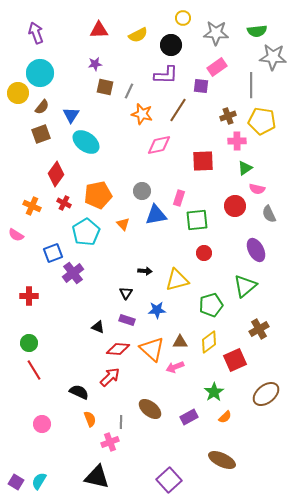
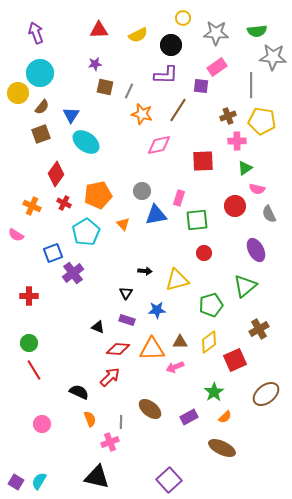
orange triangle at (152, 349): rotated 44 degrees counterclockwise
brown ellipse at (222, 460): moved 12 px up
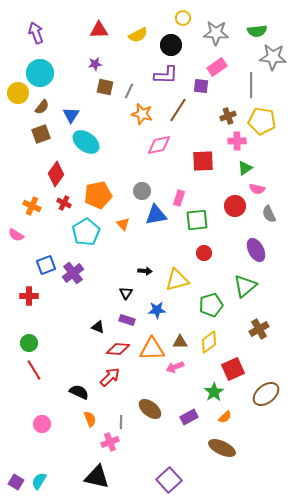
blue square at (53, 253): moved 7 px left, 12 px down
red square at (235, 360): moved 2 px left, 9 px down
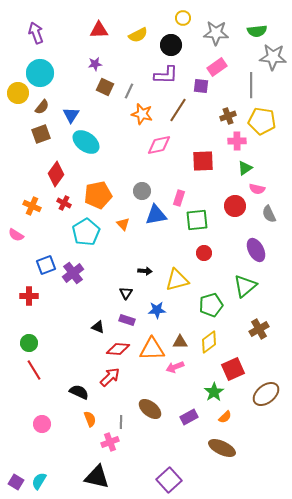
brown square at (105, 87): rotated 12 degrees clockwise
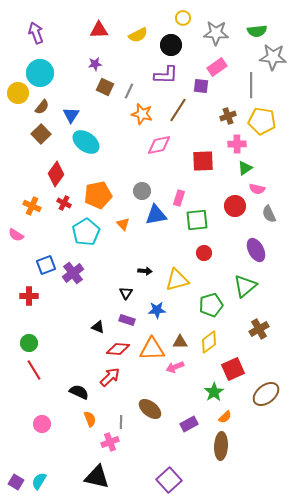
brown square at (41, 134): rotated 24 degrees counterclockwise
pink cross at (237, 141): moved 3 px down
purple rectangle at (189, 417): moved 7 px down
brown ellipse at (222, 448): moved 1 px left, 2 px up; rotated 68 degrees clockwise
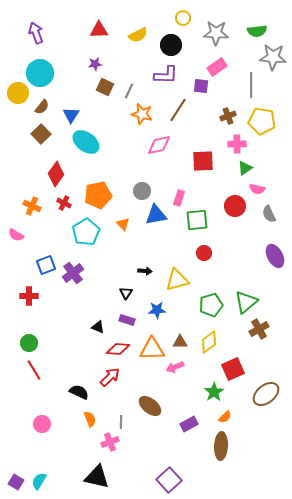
purple ellipse at (256, 250): moved 19 px right, 6 px down
green triangle at (245, 286): moved 1 px right, 16 px down
brown ellipse at (150, 409): moved 3 px up
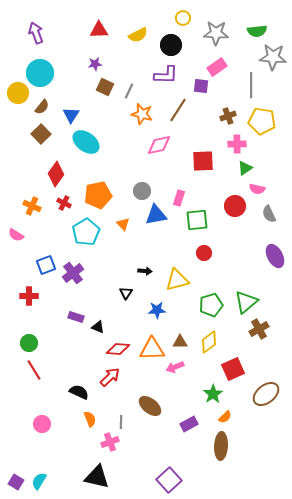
purple rectangle at (127, 320): moved 51 px left, 3 px up
green star at (214, 392): moved 1 px left, 2 px down
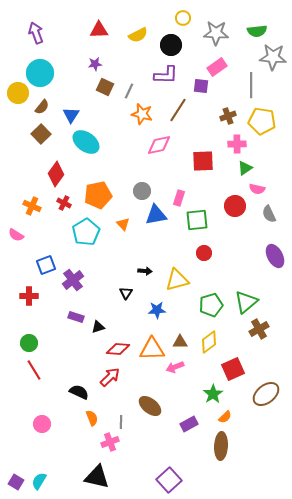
purple cross at (73, 273): moved 7 px down
black triangle at (98, 327): rotated 40 degrees counterclockwise
orange semicircle at (90, 419): moved 2 px right, 1 px up
